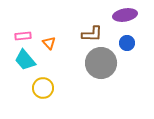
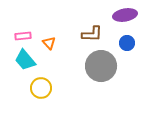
gray circle: moved 3 px down
yellow circle: moved 2 px left
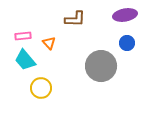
brown L-shape: moved 17 px left, 15 px up
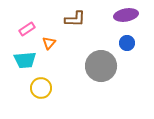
purple ellipse: moved 1 px right
pink rectangle: moved 4 px right, 7 px up; rotated 28 degrees counterclockwise
orange triangle: rotated 24 degrees clockwise
cyan trapezoid: rotated 55 degrees counterclockwise
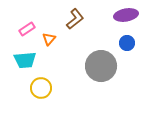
brown L-shape: rotated 40 degrees counterclockwise
orange triangle: moved 4 px up
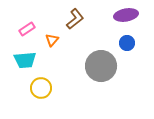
orange triangle: moved 3 px right, 1 px down
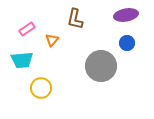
brown L-shape: rotated 140 degrees clockwise
cyan trapezoid: moved 3 px left
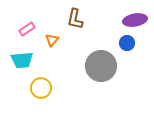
purple ellipse: moved 9 px right, 5 px down
